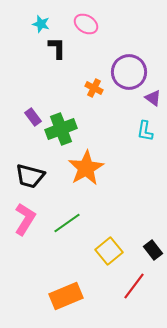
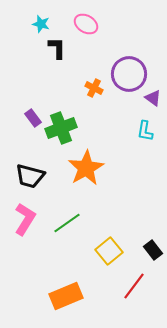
purple circle: moved 2 px down
purple rectangle: moved 1 px down
green cross: moved 1 px up
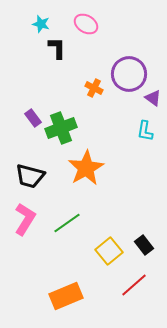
black rectangle: moved 9 px left, 5 px up
red line: moved 1 px up; rotated 12 degrees clockwise
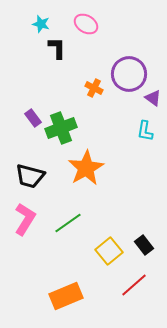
green line: moved 1 px right
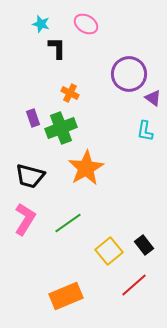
orange cross: moved 24 px left, 5 px down
purple rectangle: rotated 18 degrees clockwise
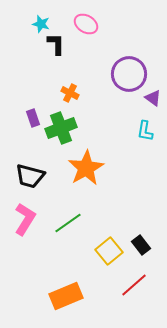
black L-shape: moved 1 px left, 4 px up
black rectangle: moved 3 px left
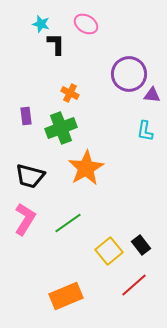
purple triangle: moved 1 px left, 3 px up; rotated 30 degrees counterclockwise
purple rectangle: moved 7 px left, 2 px up; rotated 12 degrees clockwise
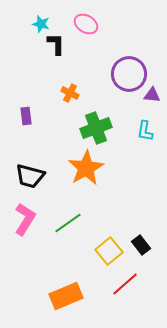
green cross: moved 35 px right
red line: moved 9 px left, 1 px up
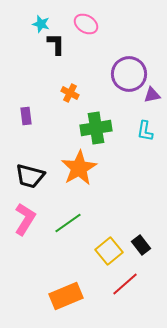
purple triangle: rotated 18 degrees counterclockwise
green cross: rotated 12 degrees clockwise
orange star: moved 7 px left
